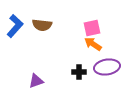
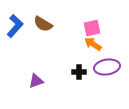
brown semicircle: moved 1 px right, 1 px up; rotated 24 degrees clockwise
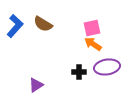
purple triangle: moved 4 px down; rotated 14 degrees counterclockwise
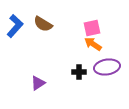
purple triangle: moved 2 px right, 2 px up
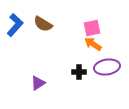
blue L-shape: moved 1 px up
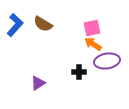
purple ellipse: moved 6 px up
